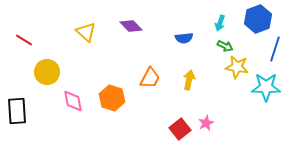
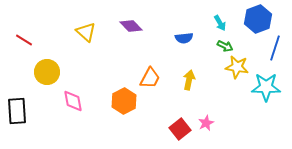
cyan arrow: rotated 49 degrees counterclockwise
blue line: moved 1 px up
orange hexagon: moved 12 px right, 3 px down; rotated 15 degrees clockwise
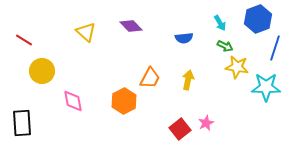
yellow circle: moved 5 px left, 1 px up
yellow arrow: moved 1 px left
black rectangle: moved 5 px right, 12 px down
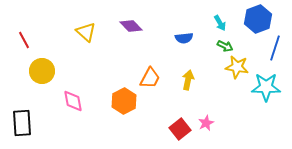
red line: rotated 30 degrees clockwise
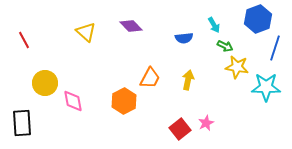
cyan arrow: moved 6 px left, 2 px down
yellow circle: moved 3 px right, 12 px down
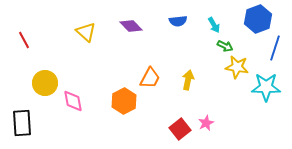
blue semicircle: moved 6 px left, 17 px up
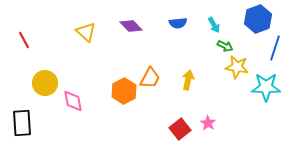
blue semicircle: moved 2 px down
orange hexagon: moved 10 px up
pink star: moved 2 px right; rotated 14 degrees counterclockwise
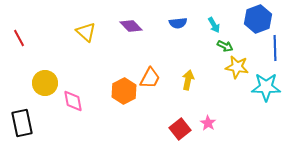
red line: moved 5 px left, 2 px up
blue line: rotated 20 degrees counterclockwise
black rectangle: rotated 8 degrees counterclockwise
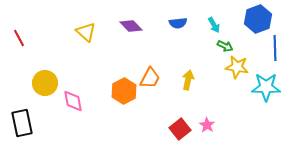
pink star: moved 1 px left, 2 px down
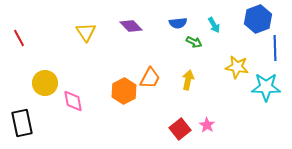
yellow triangle: rotated 15 degrees clockwise
green arrow: moved 31 px left, 4 px up
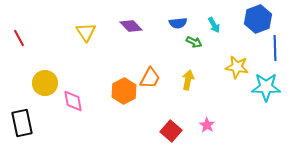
red square: moved 9 px left, 2 px down; rotated 10 degrees counterclockwise
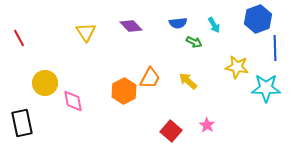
yellow arrow: moved 1 px down; rotated 60 degrees counterclockwise
cyan star: moved 1 px down
